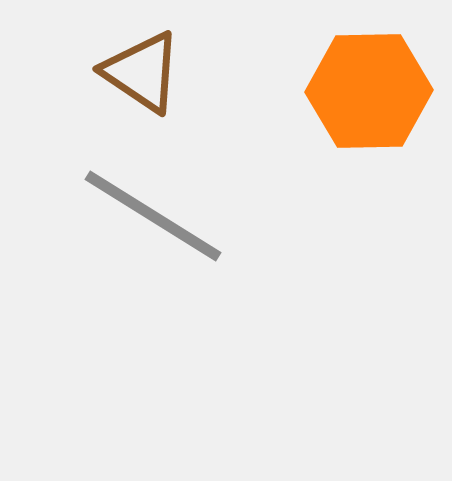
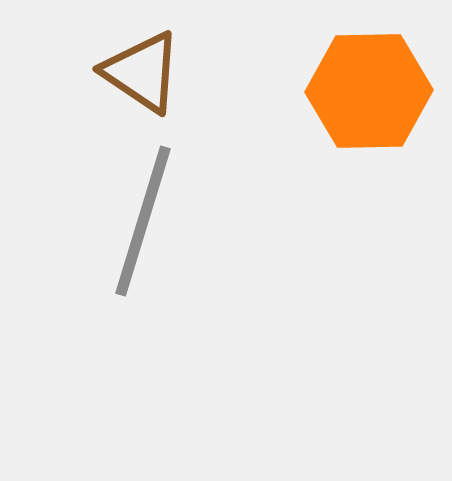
gray line: moved 10 px left, 5 px down; rotated 75 degrees clockwise
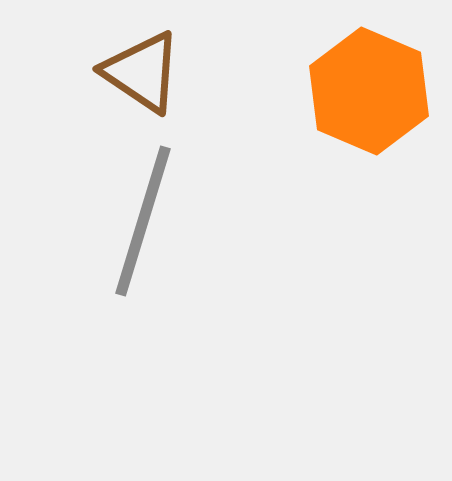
orange hexagon: rotated 24 degrees clockwise
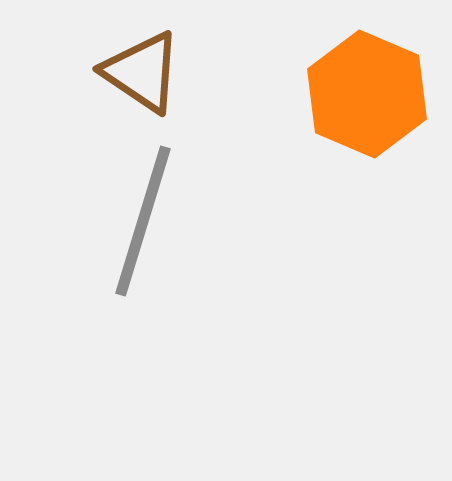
orange hexagon: moved 2 px left, 3 px down
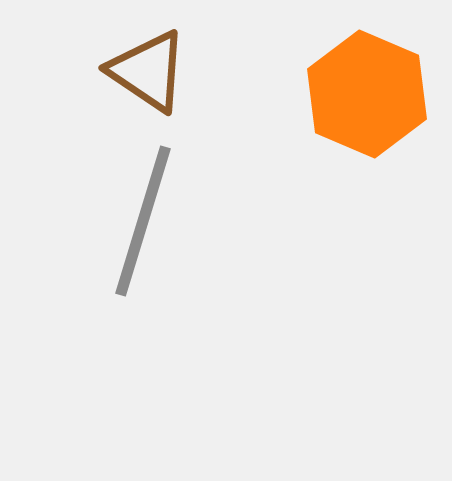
brown triangle: moved 6 px right, 1 px up
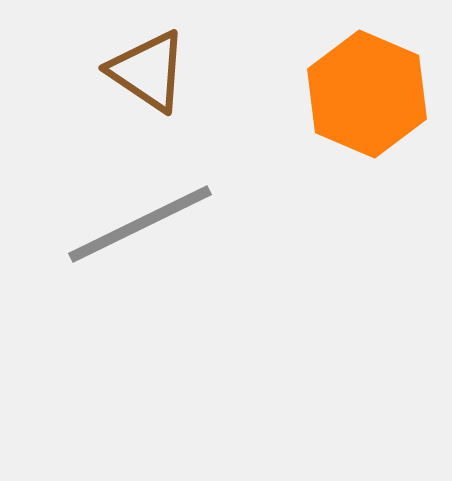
gray line: moved 3 px left, 3 px down; rotated 47 degrees clockwise
